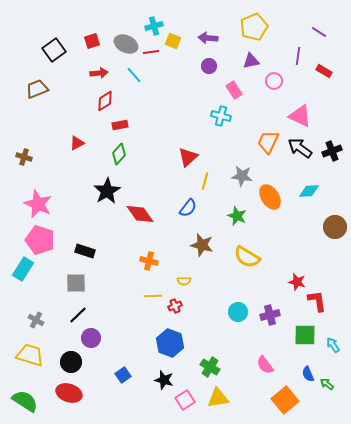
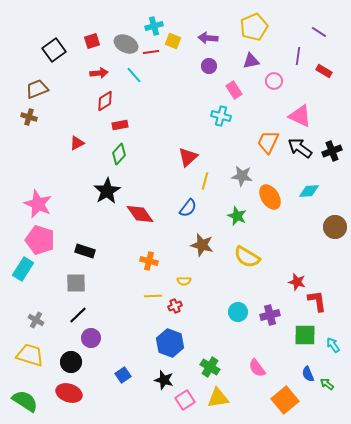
brown cross at (24, 157): moved 5 px right, 40 px up
pink semicircle at (265, 365): moved 8 px left, 3 px down
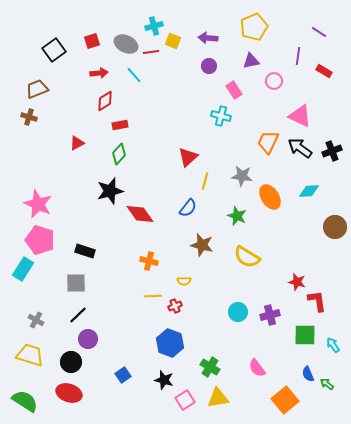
black star at (107, 191): moved 3 px right; rotated 16 degrees clockwise
purple circle at (91, 338): moved 3 px left, 1 px down
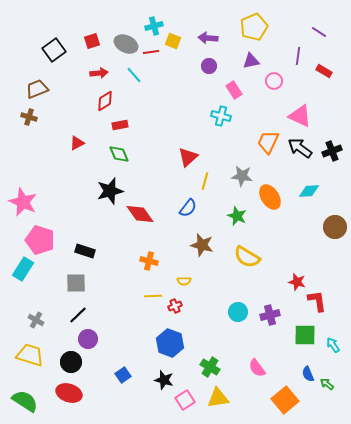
green diamond at (119, 154): rotated 65 degrees counterclockwise
pink star at (38, 204): moved 15 px left, 2 px up
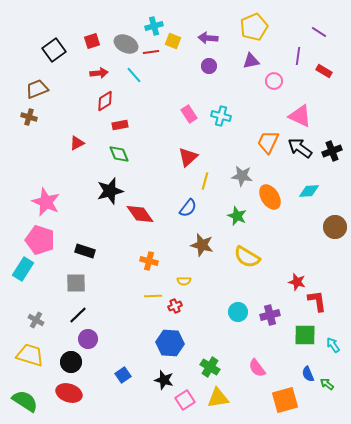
pink rectangle at (234, 90): moved 45 px left, 24 px down
pink star at (23, 202): moved 23 px right
blue hexagon at (170, 343): rotated 16 degrees counterclockwise
orange square at (285, 400): rotated 24 degrees clockwise
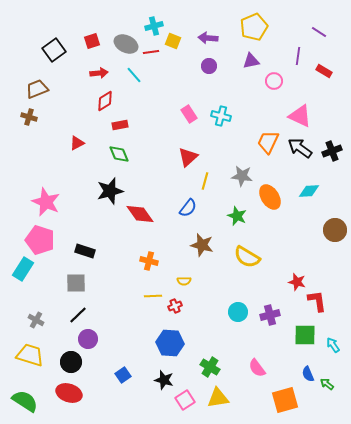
brown circle at (335, 227): moved 3 px down
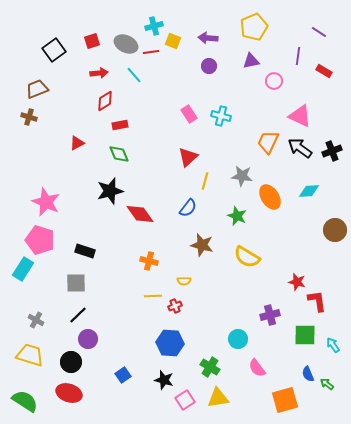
cyan circle at (238, 312): moved 27 px down
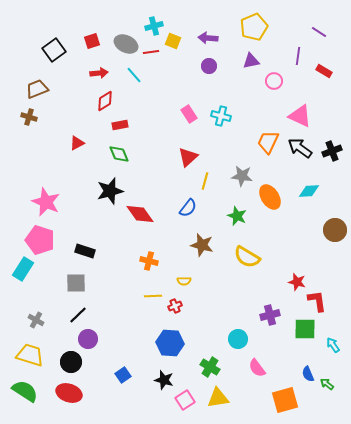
green square at (305, 335): moved 6 px up
green semicircle at (25, 401): moved 10 px up
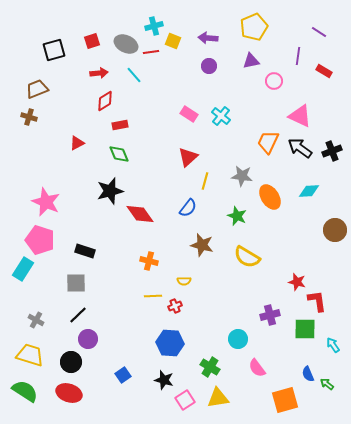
black square at (54, 50): rotated 20 degrees clockwise
pink rectangle at (189, 114): rotated 24 degrees counterclockwise
cyan cross at (221, 116): rotated 24 degrees clockwise
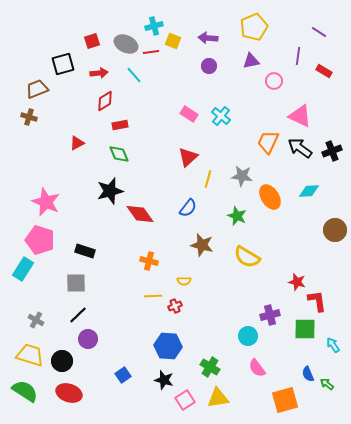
black square at (54, 50): moved 9 px right, 14 px down
yellow line at (205, 181): moved 3 px right, 2 px up
cyan circle at (238, 339): moved 10 px right, 3 px up
blue hexagon at (170, 343): moved 2 px left, 3 px down
black circle at (71, 362): moved 9 px left, 1 px up
